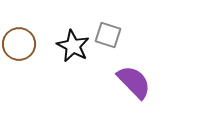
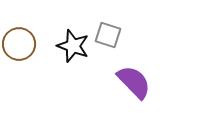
black star: rotated 8 degrees counterclockwise
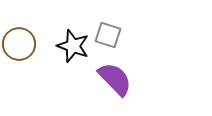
purple semicircle: moved 19 px left, 3 px up
